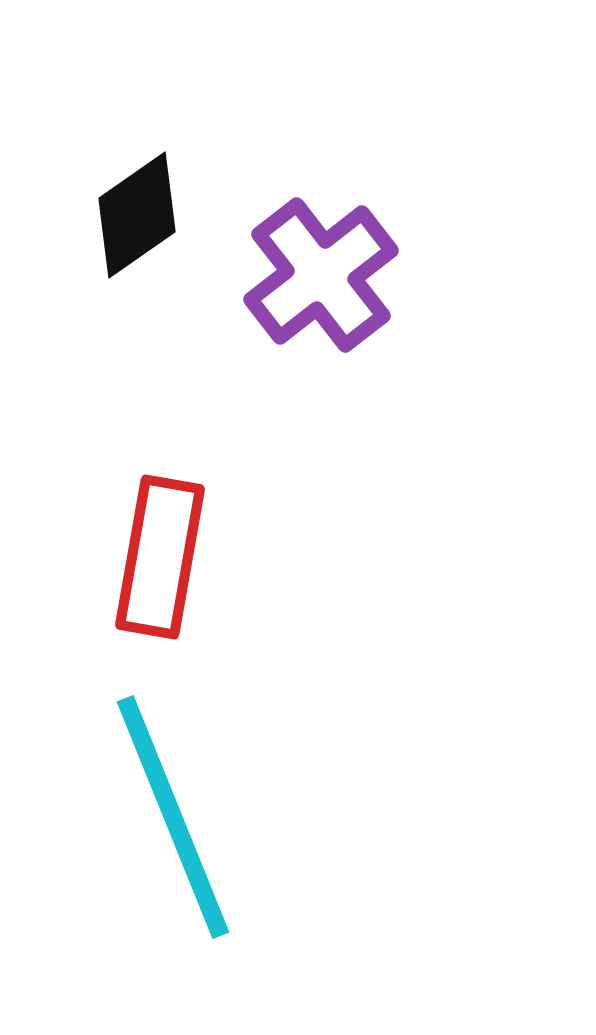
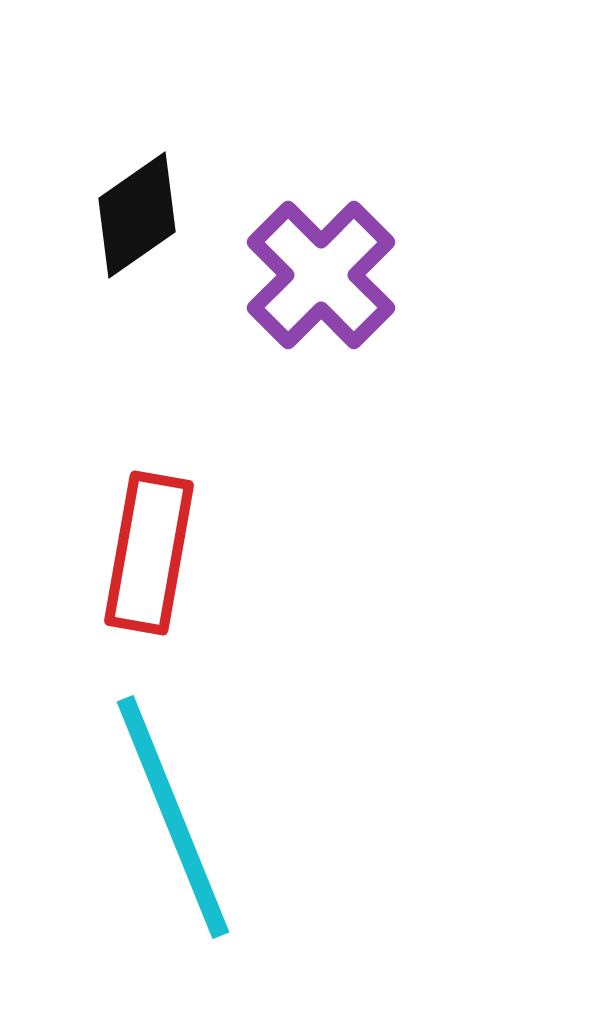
purple cross: rotated 7 degrees counterclockwise
red rectangle: moved 11 px left, 4 px up
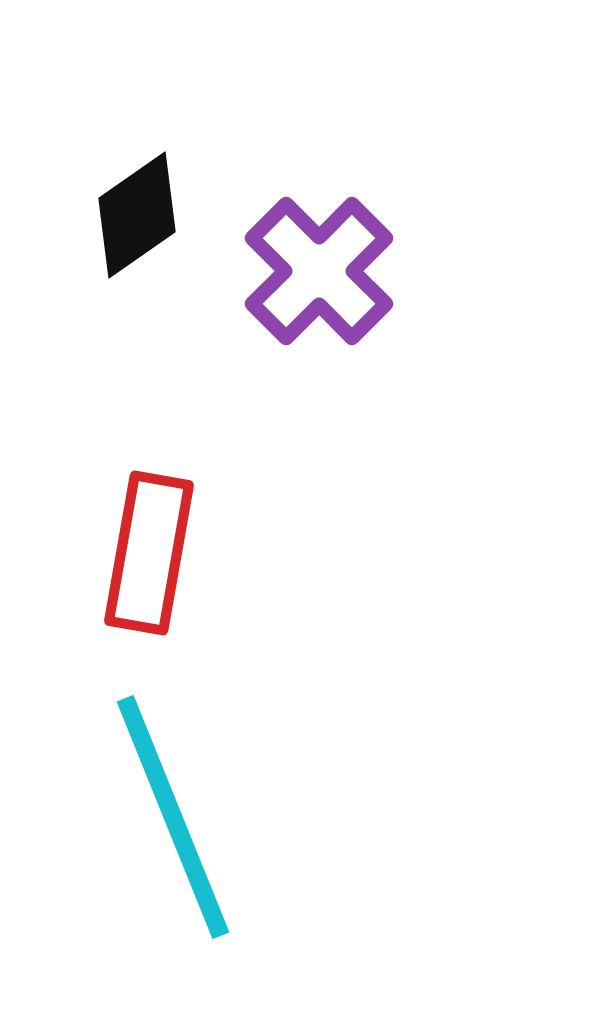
purple cross: moved 2 px left, 4 px up
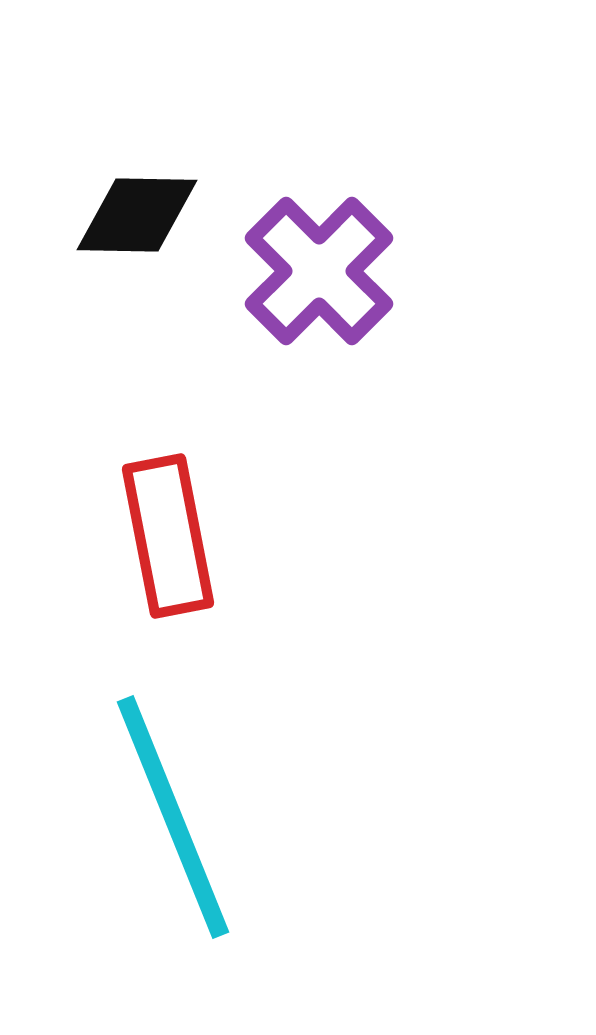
black diamond: rotated 36 degrees clockwise
red rectangle: moved 19 px right, 17 px up; rotated 21 degrees counterclockwise
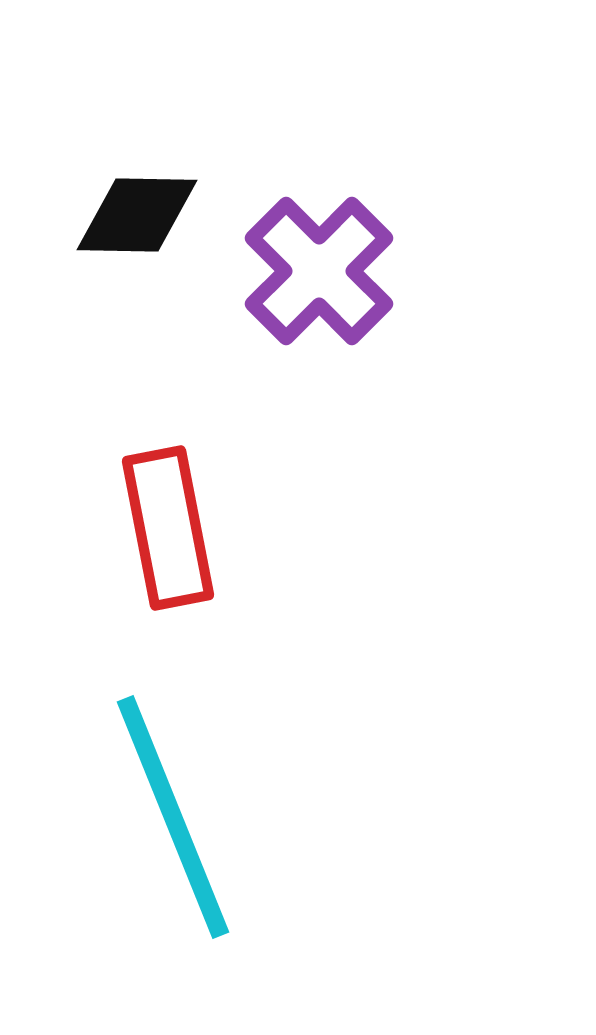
red rectangle: moved 8 px up
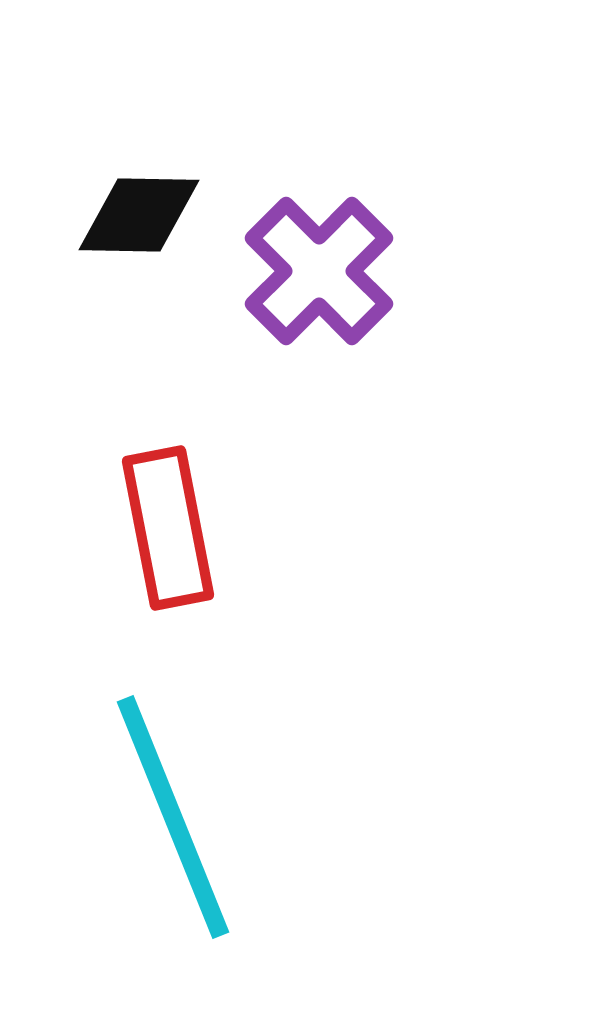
black diamond: moved 2 px right
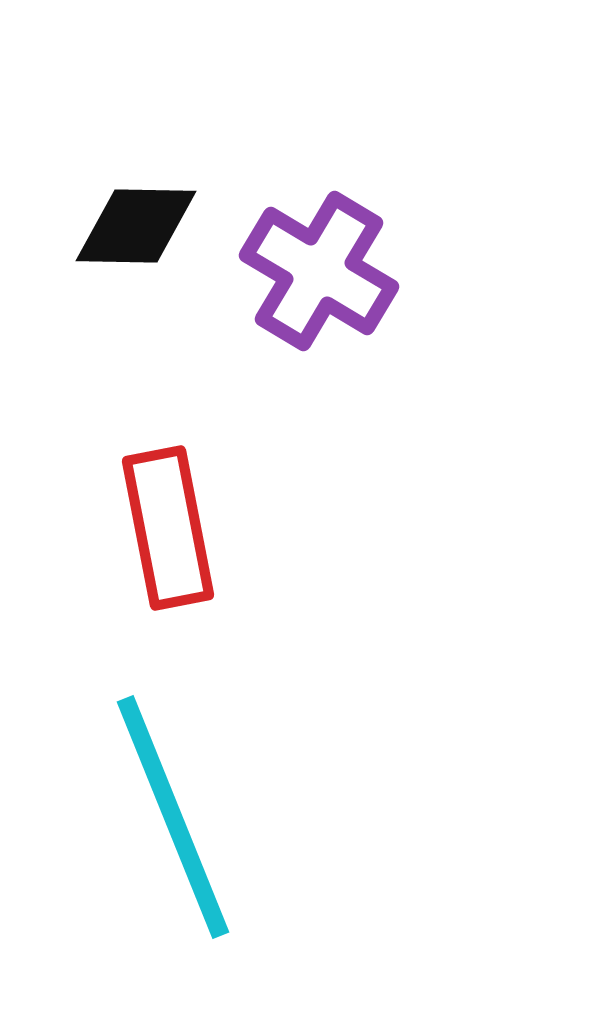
black diamond: moved 3 px left, 11 px down
purple cross: rotated 14 degrees counterclockwise
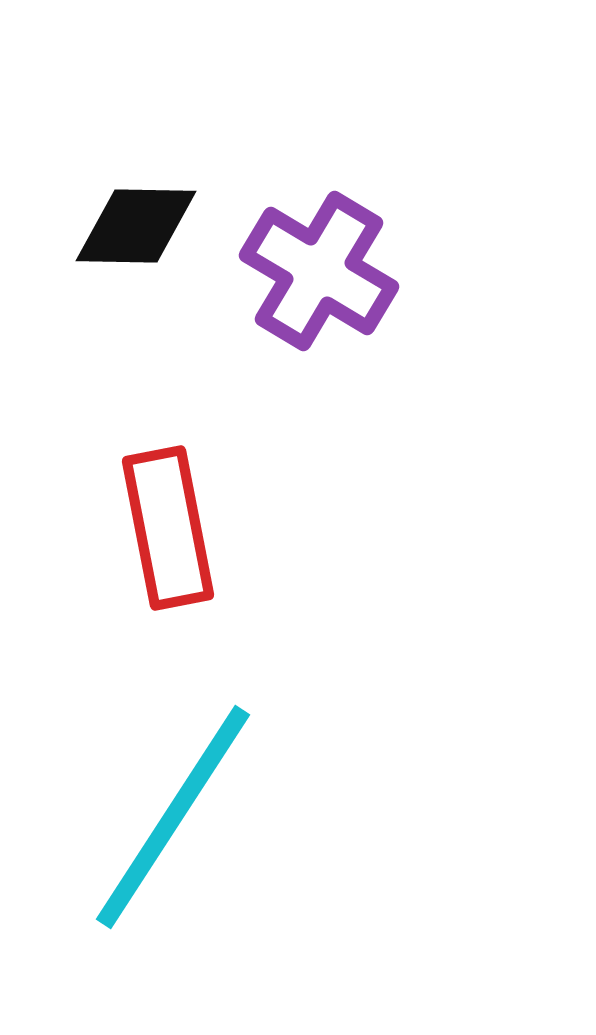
cyan line: rotated 55 degrees clockwise
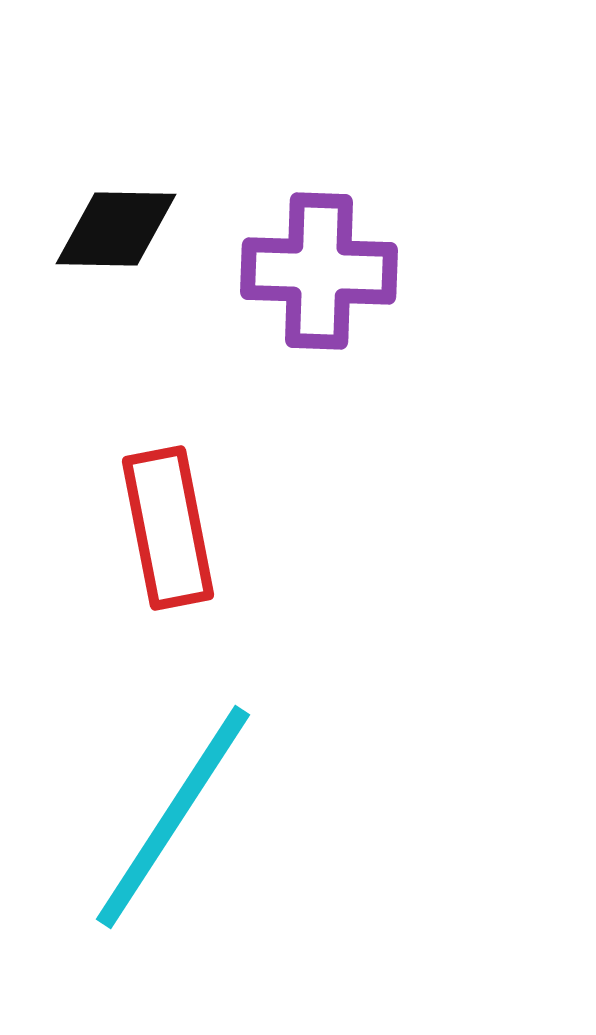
black diamond: moved 20 px left, 3 px down
purple cross: rotated 29 degrees counterclockwise
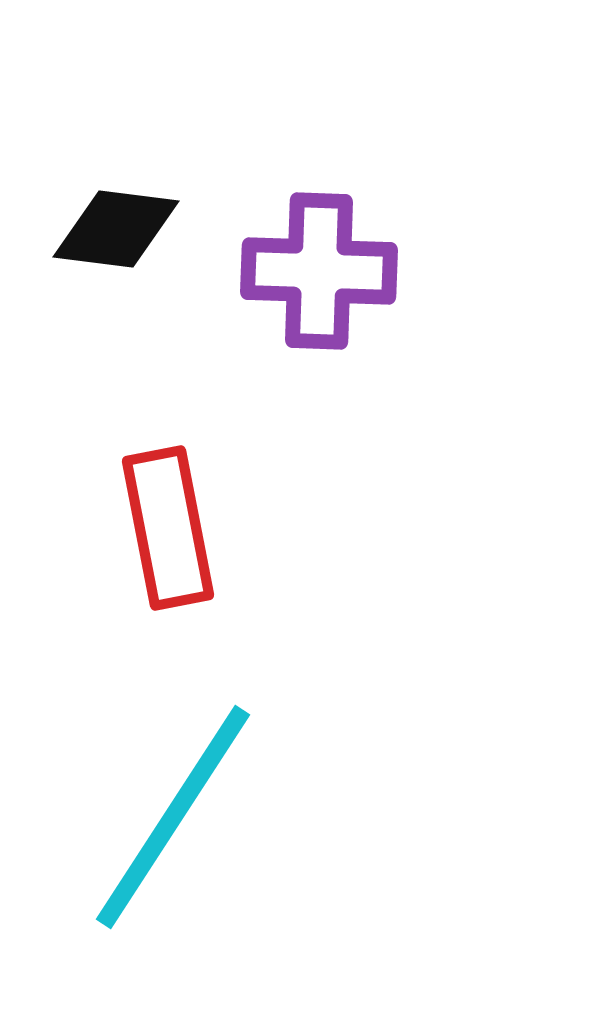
black diamond: rotated 6 degrees clockwise
